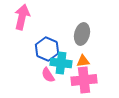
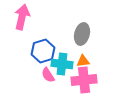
blue hexagon: moved 4 px left, 2 px down; rotated 20 degrees clockwise
cyan cross: moved 1 px right, 1 px down
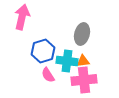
cyan cross: moved 5 px right, 3 px up
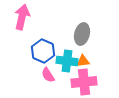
blue hexagon: rotated 20 degrees counterclockwise
pink cross: moved 2 px down
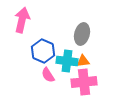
pink arrow: moved 3 px down
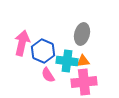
pink arrow: moved 23 px down
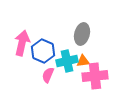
cyan cross: rotated 20 degrees counterclockwise
pink semicircle: rotated 56 degrees clockwise
pink cross: moved 11 px right, 6 px up
